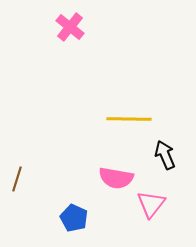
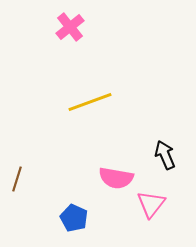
pink cross: rotated 12 degrees clockwise
yellow line: moved 39 px left, 17 px up; rotated 21 degrees counterclockwise
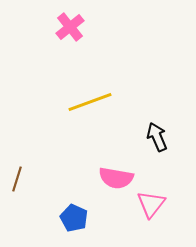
black arrow: moved 8 px left, 18 px up
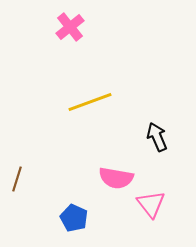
pink triangle: rotated 16 degrees counterclockwise
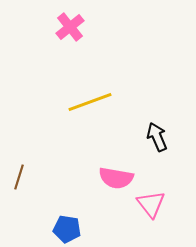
brown line: moved 2 px right, 2 px up
blue pentagon: moved 7 px left, 11 px down; rotated 16 degrees counterclockwise
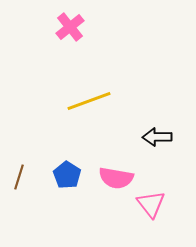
yellow line: moved 1 px left, 1 px up
black arrow: rotated 68 degrees counterclockwise
blue pentagon: moved 54 px up; rotated 24 degrees clockwise
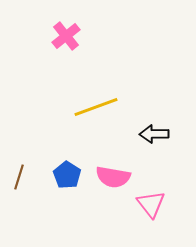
pink cross: moved 4 px left, 9 px down
yellow line: moved 7 px right, 6 px down
black arrow: moved 3 px left, 3 px up
pink semicircle: moved 3 px left, 1 px up
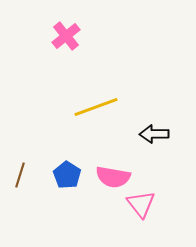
brown line: moved 1 px right, 2 px up
pink triangle: moved 10 px left
